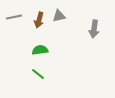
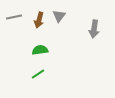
gray triangle: rotated 40 degrees counterclockwise
green line: rotated 72 degrees counterclockwise
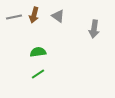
gray triangle: moved 1 px left; rotated 32 degrees counterclockwise
brown arrow: moved 5 px left, 5 px up
green semicircle: moved 2 px left, 2 px down
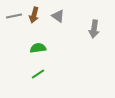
gray line: moved 1 px up
green semicircle: moved 4 px up
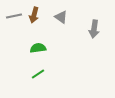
gray triangle: moved 3 px right, 1 px down
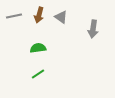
brown arrow: moved 5 px right
gray arrow: moved 1 px left
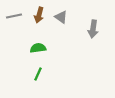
green line: rotated 32 degrees counterclockwise
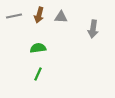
gray triangle: rotated 32 degrees counterclockwise
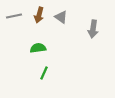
gray triangle: rotated 32 degrees clockwise
green line: moved 6 px right, 1 px up
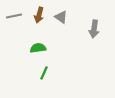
gray arrow: moved 1 px right
